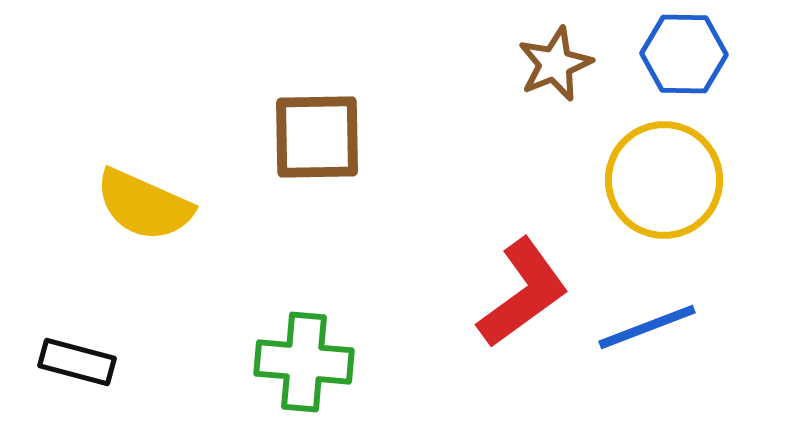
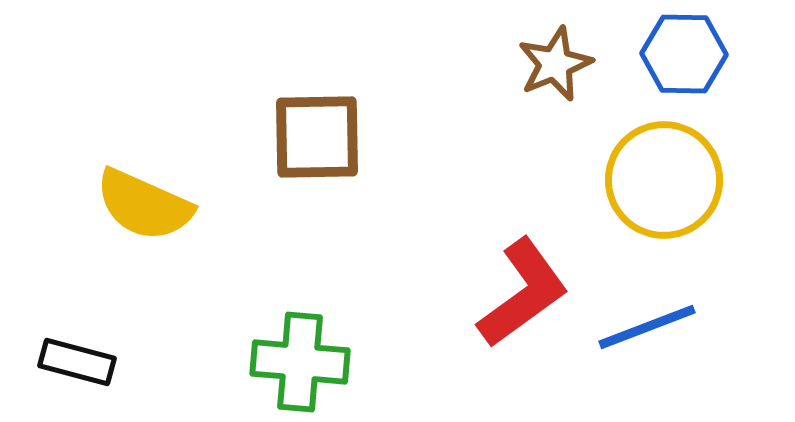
green cross: moved 4 px left
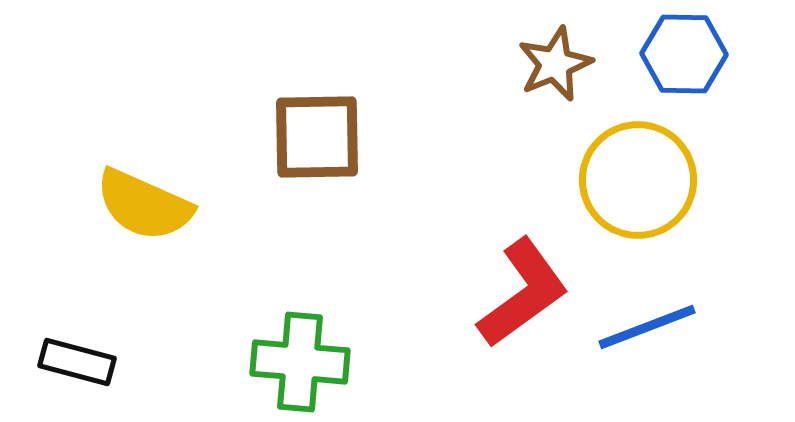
yellow circle: moved 26 px left
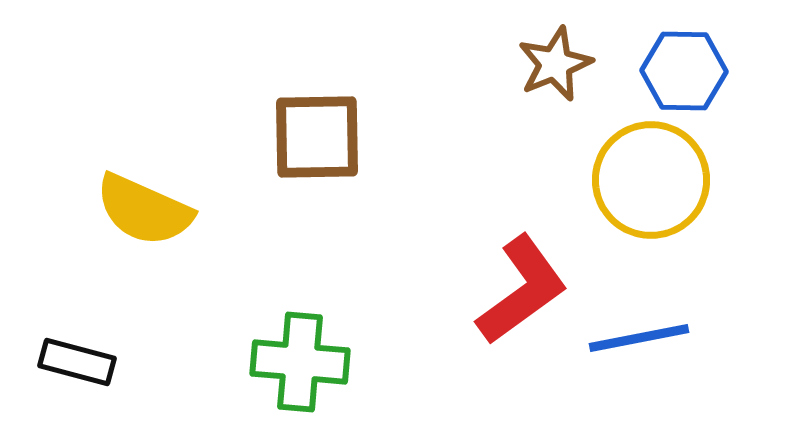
blue hexagon: moved 17 px down
yellow circle: moved 13 px right
yellow semicircle: moved 5 px down
red L-shape: moved 1 px left, 3 px up
blue line: moved 8 px left, 11 px down; rotated 10 degrees clockwise
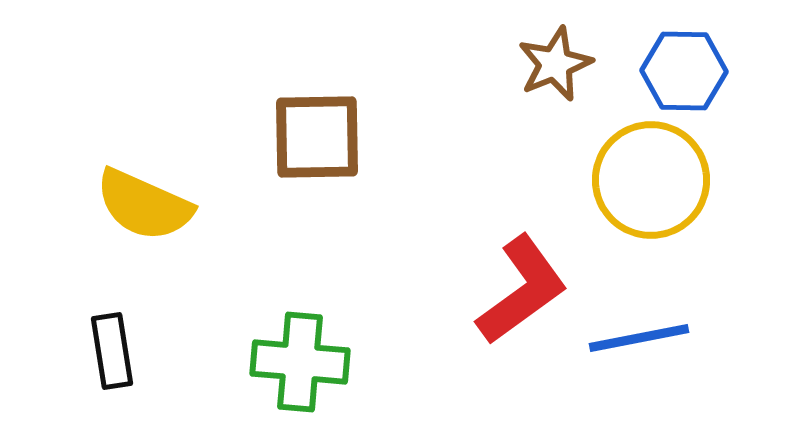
yellow semicircle: moved 5 px up
black rectangle: moved 35 px right, 11 px up; rotated 66 degrees clockwise
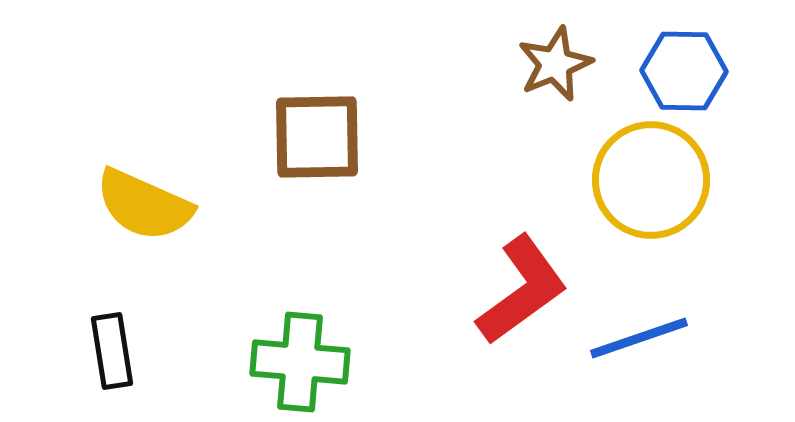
blue line: rotated 8 degrees counterclockwise
